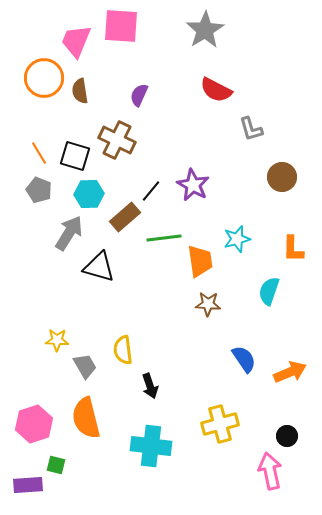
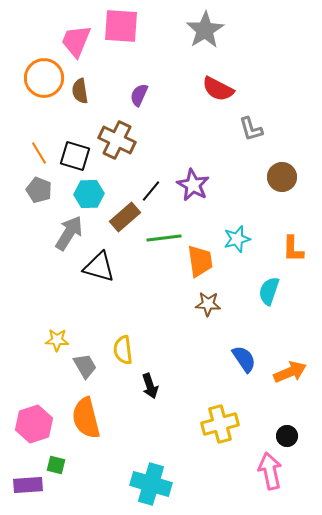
red semicircle: moved 2 px right, 1 px up
cyan cross: moved 38 px down; rotated 9 degrees clockwise
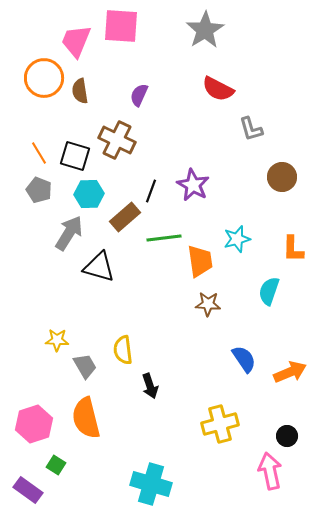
black line: rotated 20 degrees counterclockwise
green square: rotated 18 degrees clockwise
purple rectangle: moved 5 px down; rotated 40 degrees clockwise
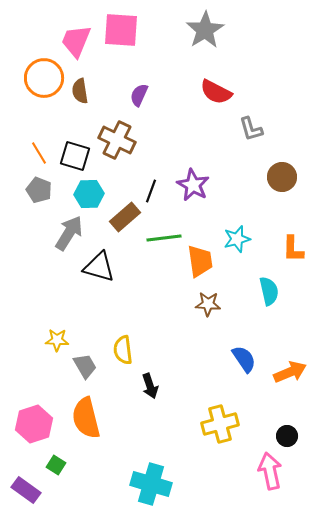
pink square: moved 4 px down
red semicircle: moved 2 px left, 3 px down
cyan semicircle: rotated 148 degrees clockwise
purple rectangle: moved 2 px left
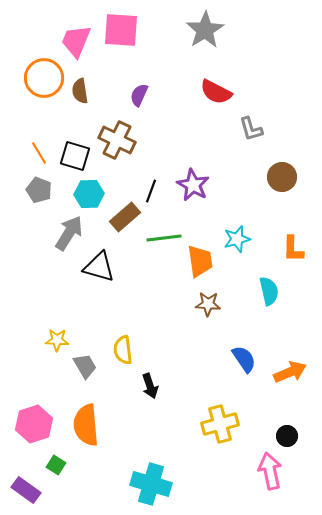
orange semicircle: moved 7 px down; rotated 9 degrees clockwise
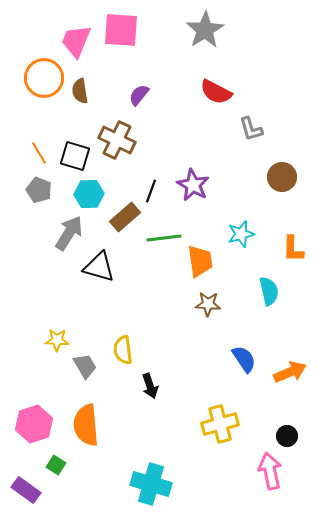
purple semicircle: rotated 15 degrees clockwise
cyan star: moved 4 px right, 5 px up
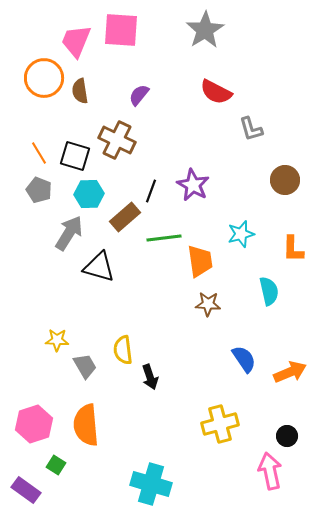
brown circle: moved 3 px right, 3 px down
black arrow: moved 9 px up
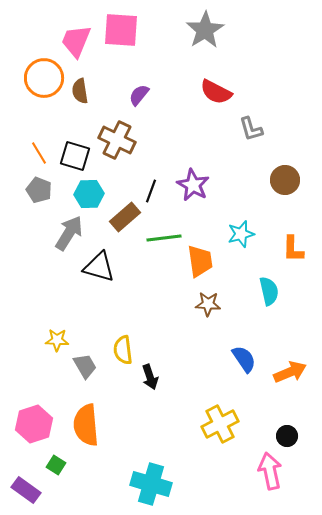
yellow cross: rotated 12 degrees counterclockwise
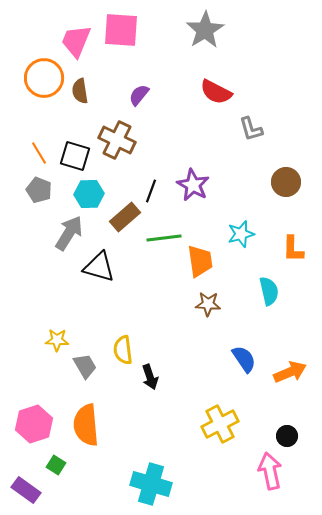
brown circle: moved 1 px right, 2 px down
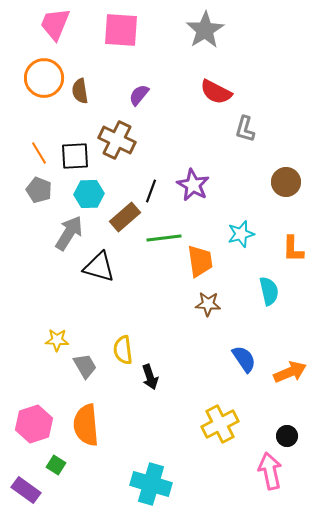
pink trapezoid: moved 21 px left, 17 px up
gray L-shape: moved 6 px left; rotated 32 degrees clockwise
black square: rotated 20 degrees counterclockwise
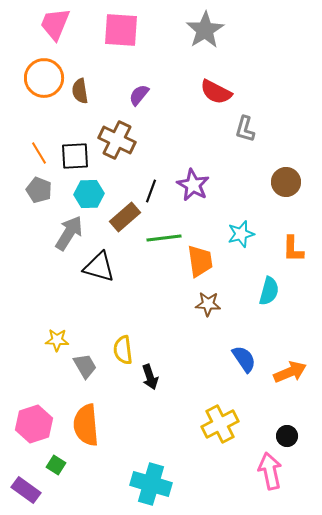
cyan semicircle: rotated 28 degrees clockwise
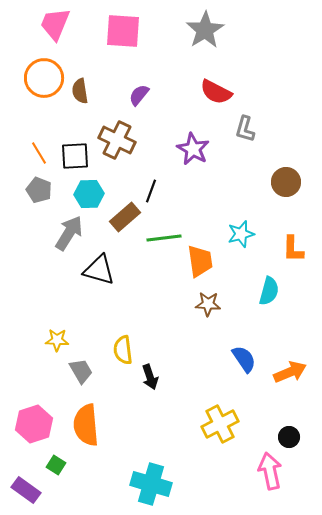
pink square: moved 2 px right, 1 px down
purple star: moved 36 px up
black triangle: moved 3 px down
gray trapezoid: moved 4 px left, 5 px down
black circle: moved 2 px right, 1 px down
